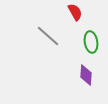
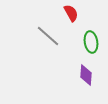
red semicircle: moved 4 px left, 1 px down
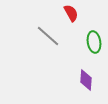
green ellipse: moved 3 px right
purple diamond: moved 5 px down
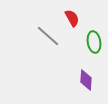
red semicircle: moved 1 px right, 5 px down
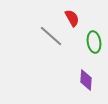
gray line: moved 3 px right
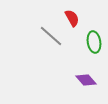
purple diamond: rotated 45 degrees counterclockwise
